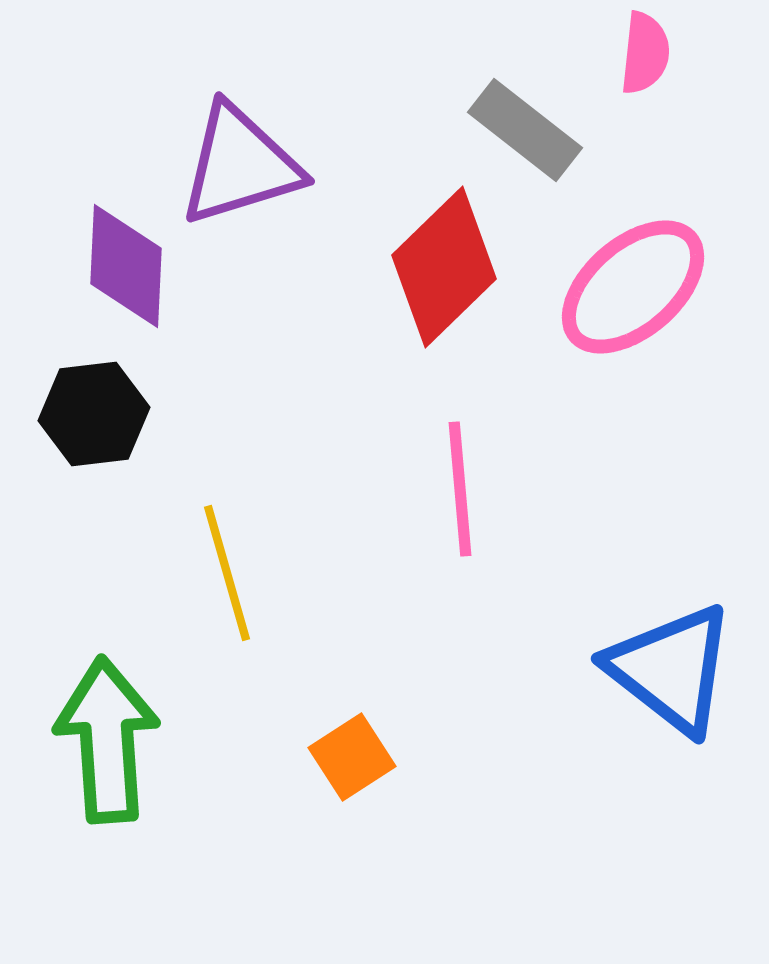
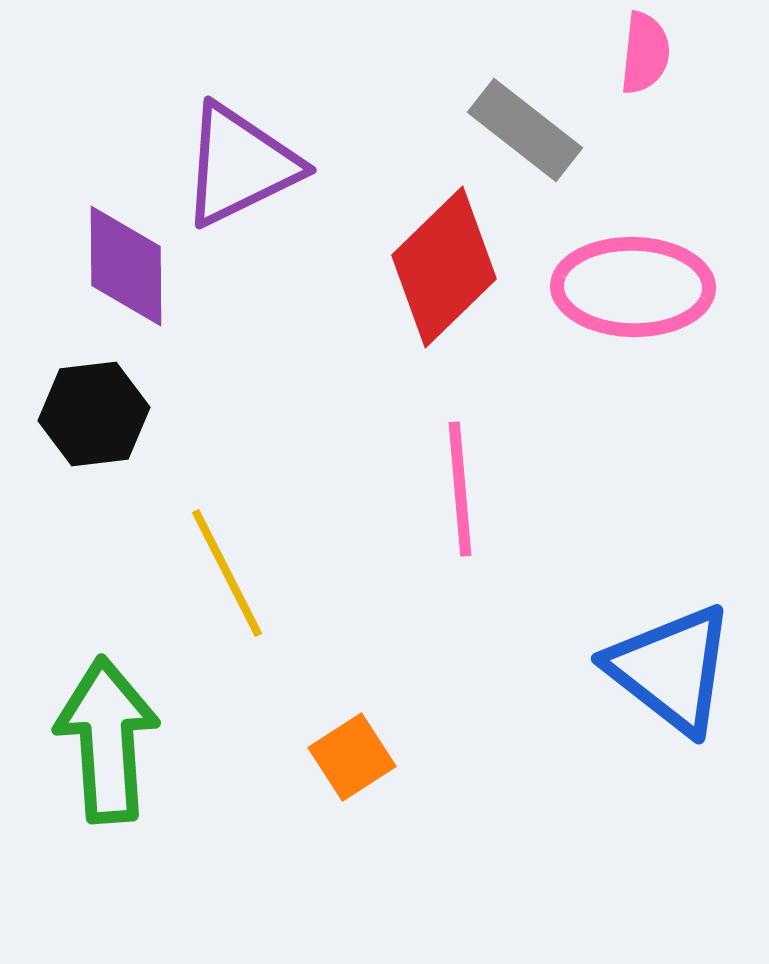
purple triangle: rotated 9 degrees counterclockwise
purple diamond: rotated 3 degrees counterclockwise
pink ellipse: rotated 42 degrees clockwise
yellow line: rotated 11 degrees counterclockwise
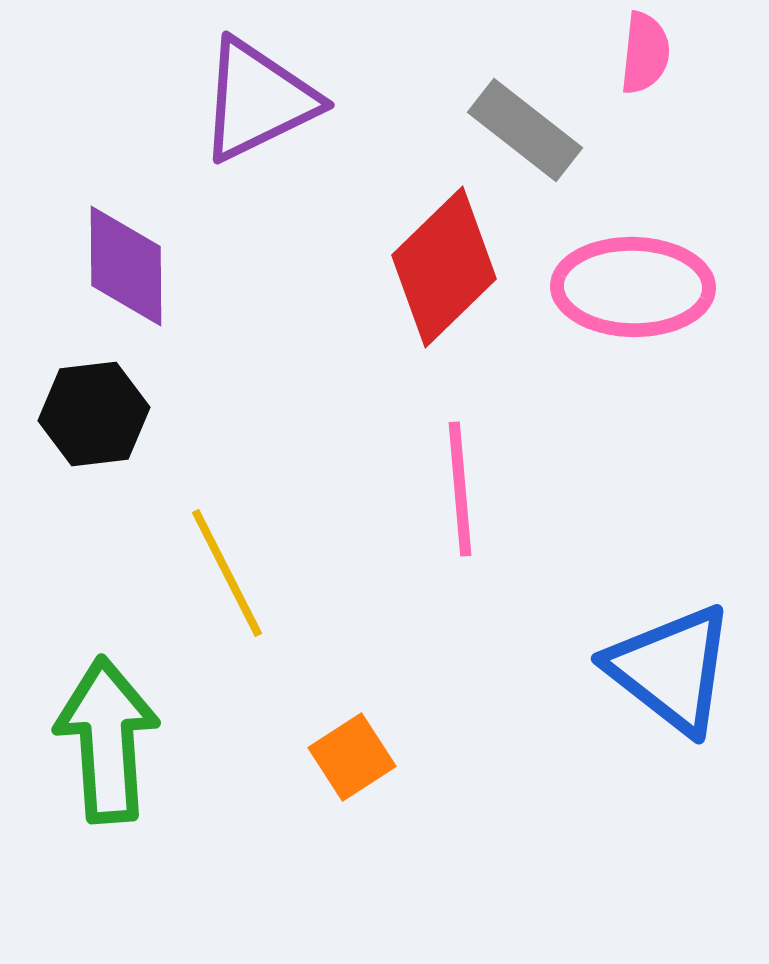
purple triangle: moved 18 px right, 65 px up
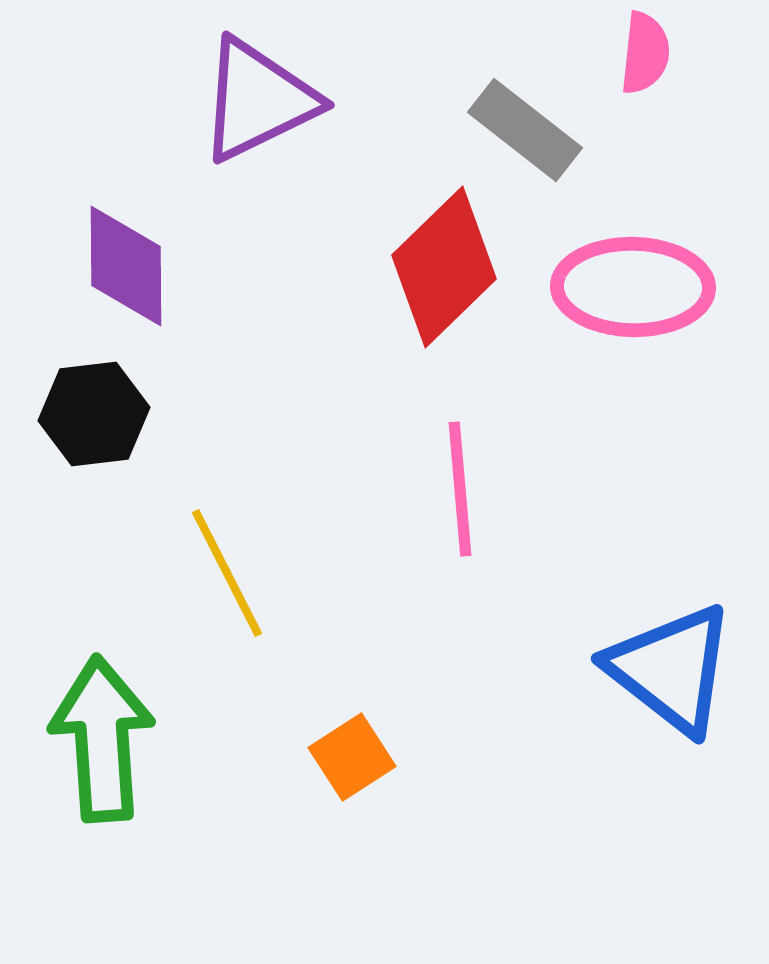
green arrow: moved 5 px left, 1 px up
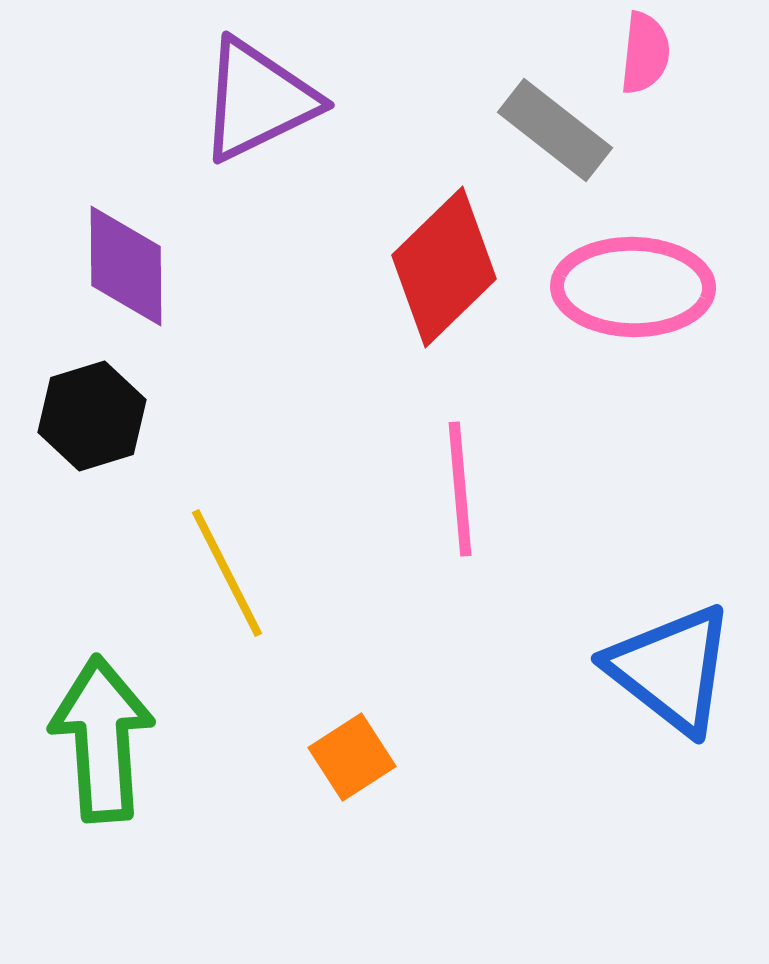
gray rectangle: moved 30 px right
black hexagon: moved 2 px left, 2 px down; rotated 10 degrees counterclockwise
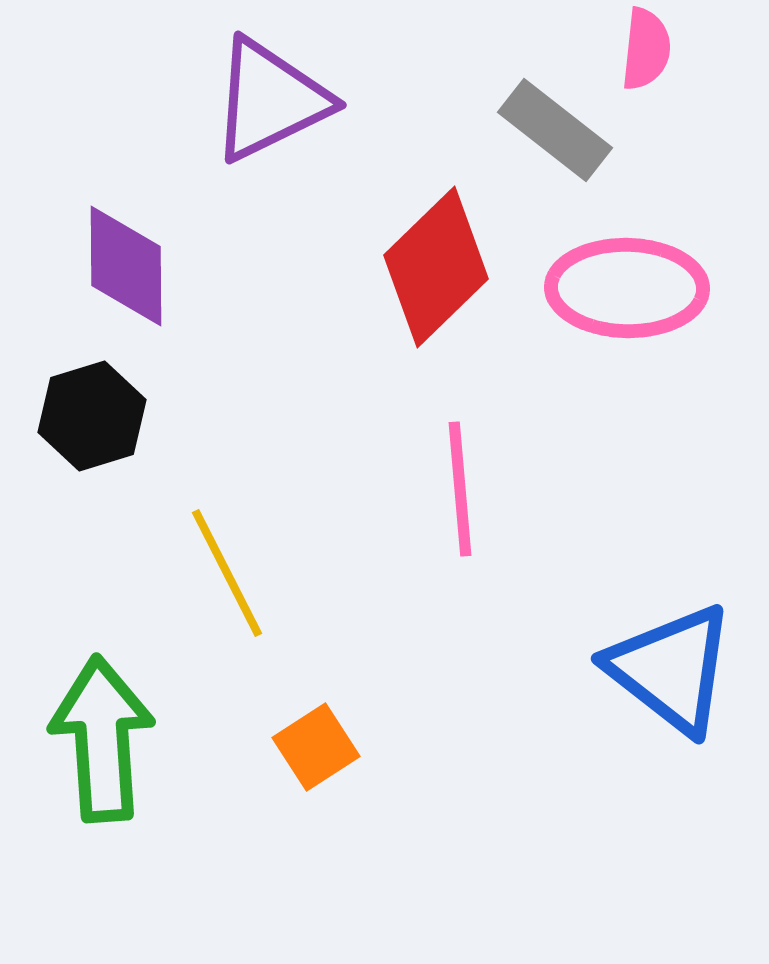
pink semicircle: moved 1 px right, 4 px up
purple triangle: moved 12 px right
red diamond: moved 8 px left
pink ellipse: moved 6 px left, 1 px down
orange square: moved 36 px left, 10 px up
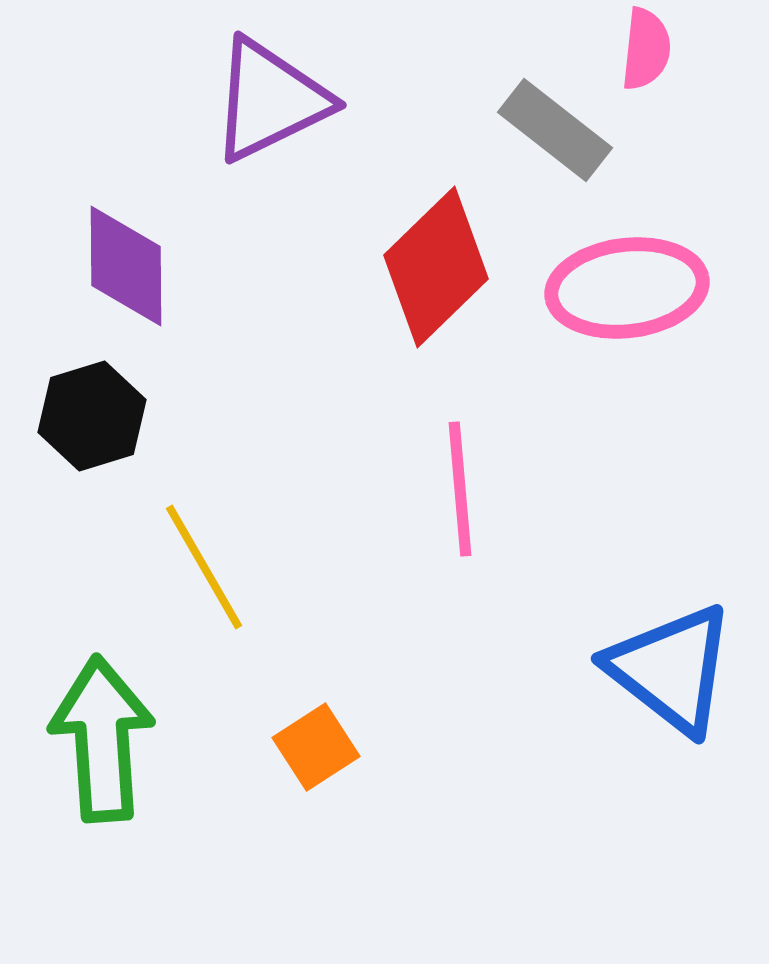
pink ellipse: rotated 8 degrees counterclockwise
yellow line: moved 23 px left, 6 px up; rotated 3 degrees counterclockwise
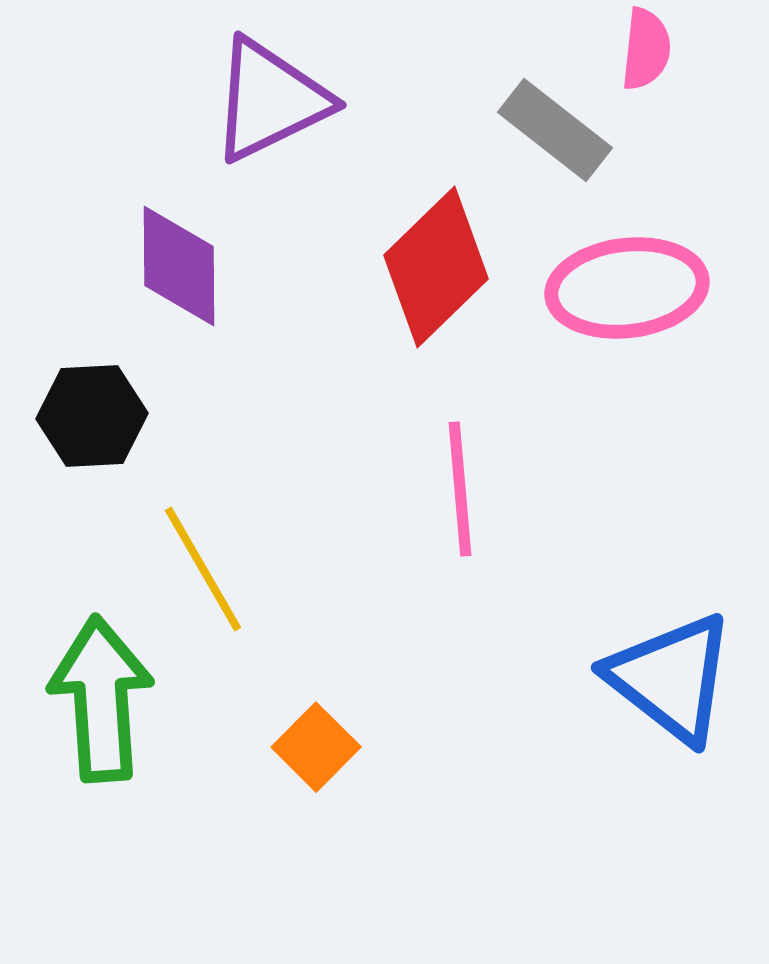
purple diamond: moved 53 px right
black hexagon: rotated 14 degrees clockwise
yellow line: moved 1 px left, 2 px down
blue triangle: moved 9 px down
green arrow: moved 1 px left, 40 px up
orange square: rotated 12 degrees counterclockwise
